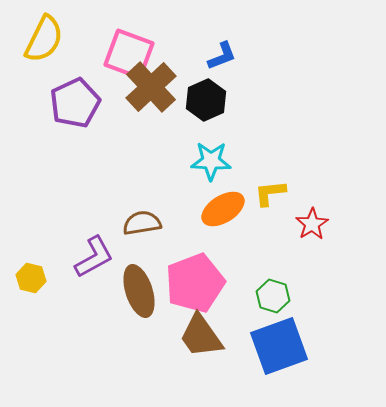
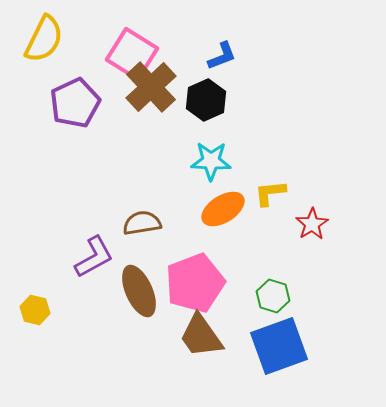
pink square: moved 3 px right; rotated 12 degrees clockwise
yellow hexagon: moved 4 px right, 32 px down
brown ellipse: rotated 6 degrees counterclockwise
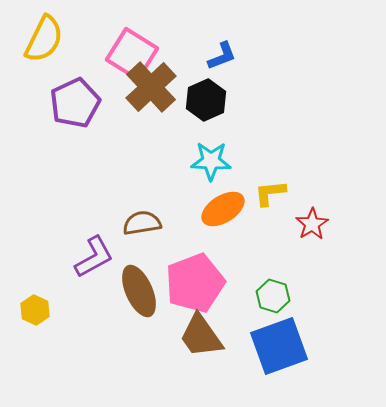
yellow hexagon: rotated 12 degrees clockwise
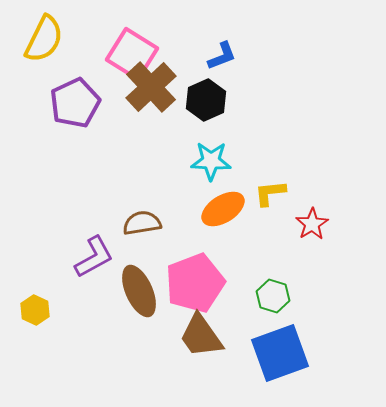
blue square: moved 1 px right, 7 px down
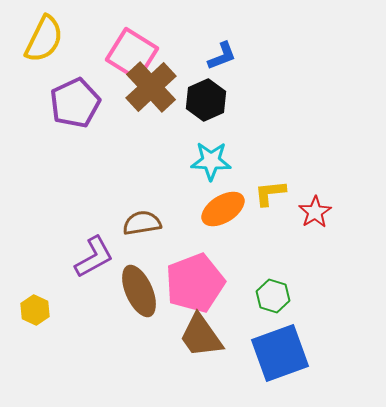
red star: moved 3 px right, 12 px up
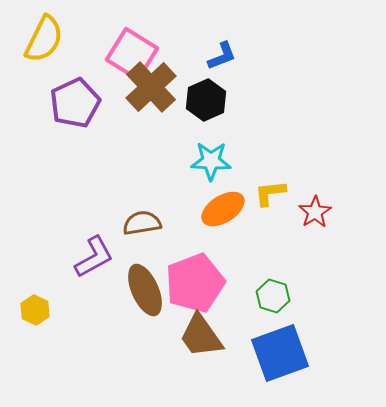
brown ellipse: moved 6 px right, 1 px up
